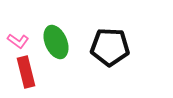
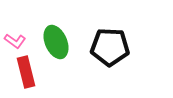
pink L-shape: moved 3 px left
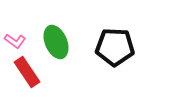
black pentagon: moved 5 px right
red rectangle: moved 1 px right; rotated 20 degrees counterclockwise
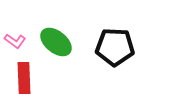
green ellipse: rotated 28 degrees counterclockwise
red rectangle: moved 3 px left, 6 px down; rotated 32 degrees clockwise
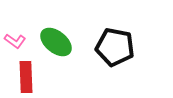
black pentagon: rotated 9 degrees clockwise
red rectangle: moved 2 px right, 1 px up
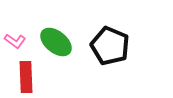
black pentagon: moved 5 px left, 1 px up; rotated 12 degrees clockwise
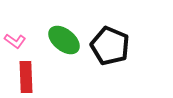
green ellipse: moved 8 px right, 2 px up
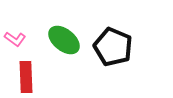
pink L-shape: moved 2 px up
black pentagon: moved 3 px right, 1 px down
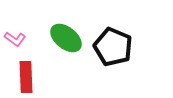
green ellipse: moved 2 px right, 2 px up
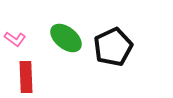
black pentagon: rotated 24 degrees clockwise
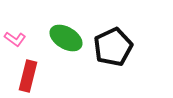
green ellipse: rotated 8 degrees counterclockwise
red rectangle: moved 2 px right, 1 px up; rotated 16 degrees clockwise
